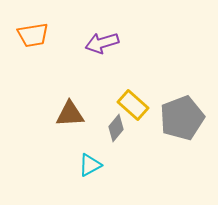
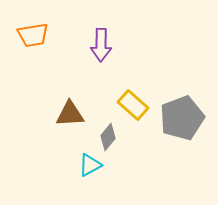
purple arrow: moved 1 px left, 2 px down; rotated 72 degrees counterclockwise
gray diamond: moved 8 px left, 9 px down
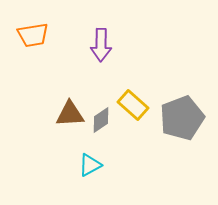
gray diamond: moved 7 px left, 17 px up; rotated 16 degrees clockwise
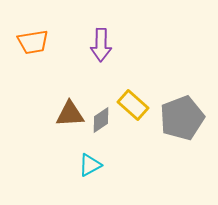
orange trapezoid: moved 7 px down
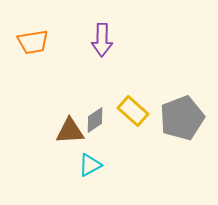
purple arrow: moved 1 px right, 5 px up
yellow rectangle: moved 6 px down
brown triangle: moved 17 px down
gray diamond: moved 6 px left
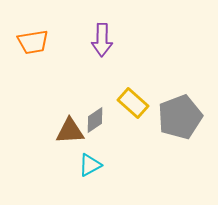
yellow rectangle: moved 8 px up
gray pentagon: moved 2 px left, 1 px up
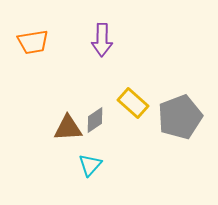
brown triangle: moved 2 px left, 3 px up
cyan triangle: rotated 20 degrees counterclockwise
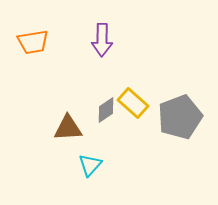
gray diamond: moved 11 px right, 10 px up
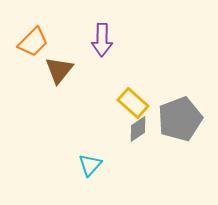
orange trapezoid: rotated 36 degrees counterclockwise
gray diamond: moved 32 px right, 19 px down
gray pentagon: moved 2 px down
brown triangle: moved 9 px left, 58 px up; rotated 48 degrees counterclockwise
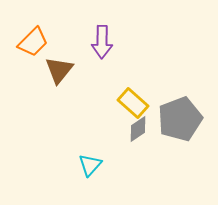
purple arrow: moved 2 px down
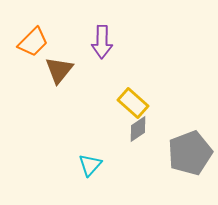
gray pentagon: moved 10 px right, 34 px down
